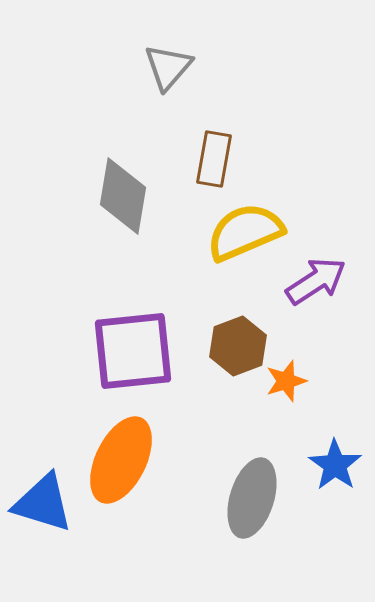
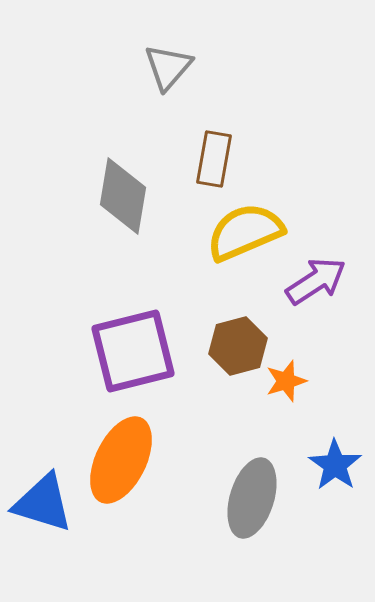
brown hexagon: rotated 6 degrees clockwise
purple square: rotated 8 degrees counterclockwise
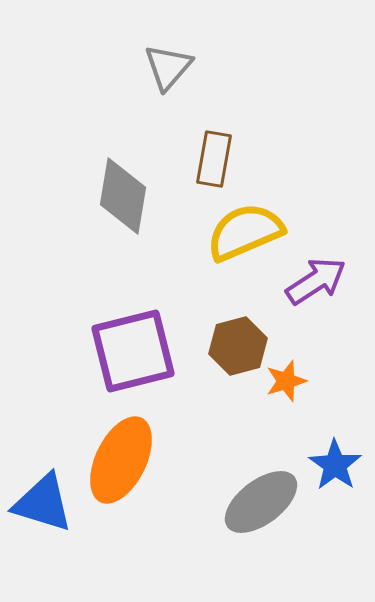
gray ellipse: moved 9 px right, 4 px down; rotated 36 degrees clockwise
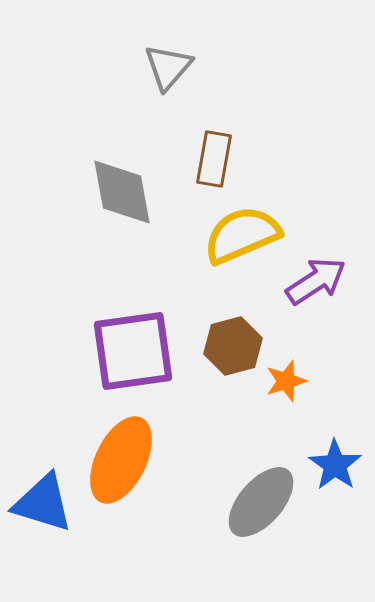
gray diamond: moved 1 px left, 4 px up; rotated 20 degrees counterclockwise
yellow semicircle: moved 3 px left, 3 px down
brown hexagon: moved 5 px left
purple square: rotated 6 degrees clockwise
gray ellipse: rotated 12 degrees counterclockwise
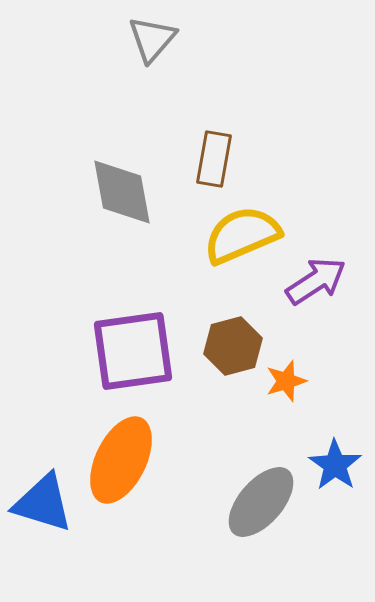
gray triangle: moved 16 px left, 28 px up
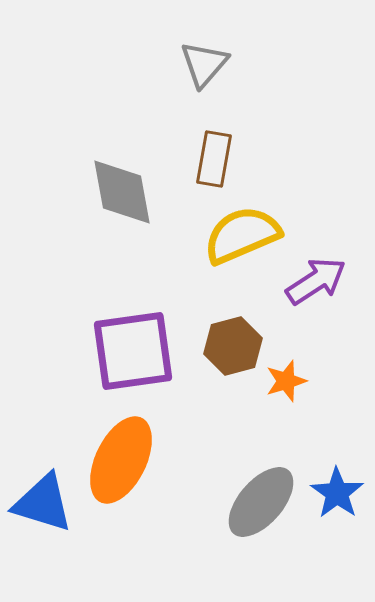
gray triangle: moved 52 px right, 25 px down
blue star: moved 2 px right, 28 px down
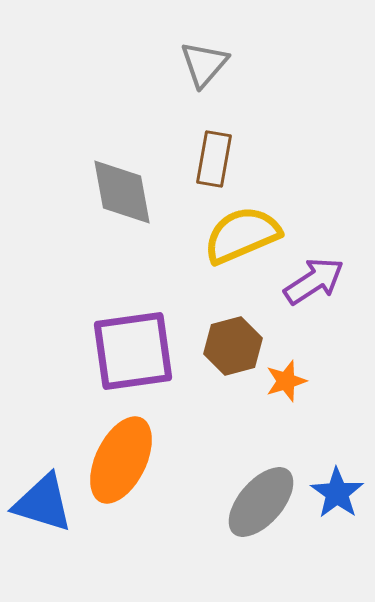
purple arrow: moved 2 px left
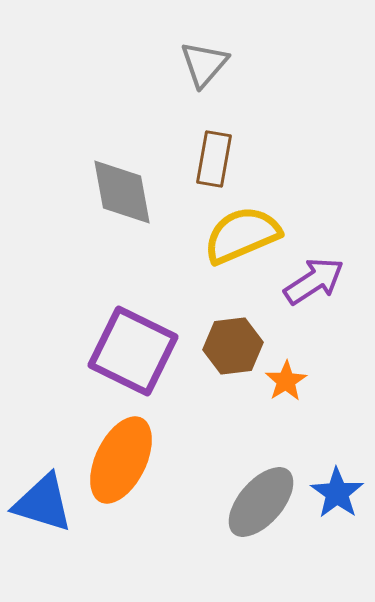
brown hexagon: rotated 8 degrees clockwise
purple square: rotated 34 degrees clockwise
orange star: rotated 15 degrees counterclockwise
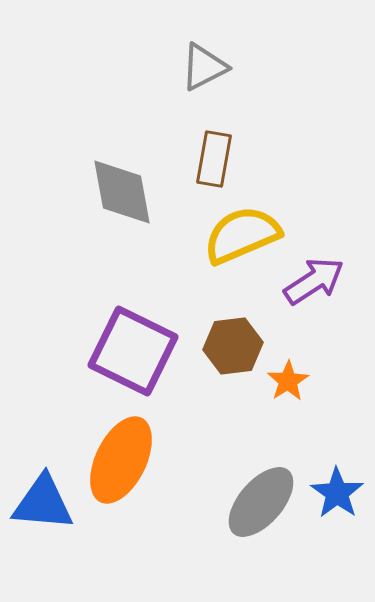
gray triangle: moved 3 px down; rotated 22 degrees clockwise
orange star: moved 2 px right
blue triangle: rotated 12 degrees counterclockwise
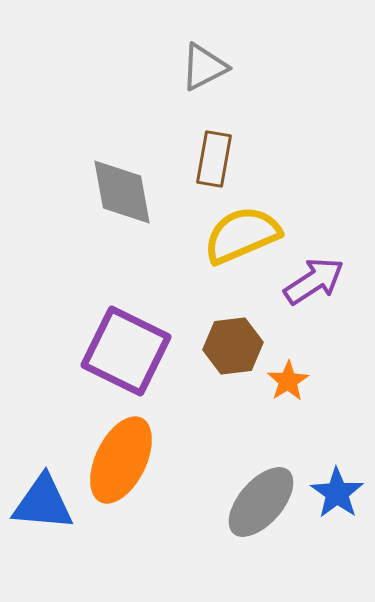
purple square: moved 7 px left
